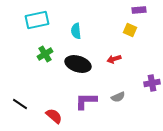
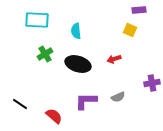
cyan rectangle: rotated 15 degrees clockwise
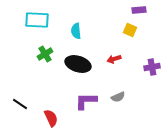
purple cross: moved 16 px up
red semicircle: moved 3 px left, 2 px down; rotated 24 degrees clockwise
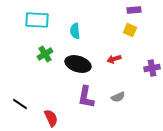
purple rectangle: moved 5 px left
cyan semicircle: moved 1 px left
purple cross: moved 1 px down
purple L-shape: moved 4 px up; rotated 80 degrees counterclockwise
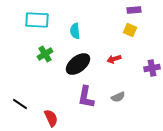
black ellipse: rotated 55 degrees counterclockwise
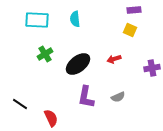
cyan semicircle: moved 12 px up
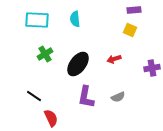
black ellipse: rotated 15 degrees counterclockwise
black line: moved 14 px right, 8 px up
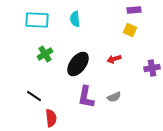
gray semicircle: moved 4 px left
red semicircle: rotated 18 degrees clockwise
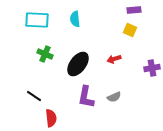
green cross: rotated 35 degrees counterclockwise
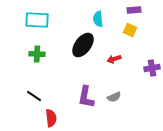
cyan semicircle: moved 23 px right
green cross: moved 8 px left; rotated 21 degrees counterclockwise
black ellipse: moved 5 px right, 19 px up
